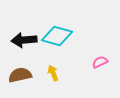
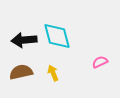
cyan diamond: rotated 60 degrees clockwise
brown semicircle: moved 1 px right, 3 px up
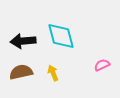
cyan diamond: moved 4 px right
black arrow: moved 1 px left, 1 px down
pink semicircle: moved 2 px right, 3 px down
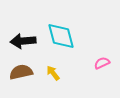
pink semicircle: moved 2 px up
yellow arrow: rotated 14 degrees counterclockwise
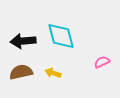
pink semicircle: moved 1 px up
yellow arrow: rotated 35 degrees counterclockwise
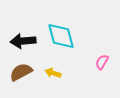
pink semicircle: rotated 35 degrees counterclockwise
brown semicircle: rotated 15 degrees counterclockwise
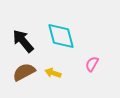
black arrow: rotated 55 degrees clockwise
pink semicircle: moved 10 px left, 2 px down
brown semicircle: moved 3 px right
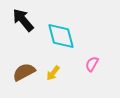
black arrow: moved 21 px up
yellow arrow: rotated 70 degrees counterclockwise
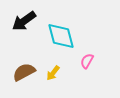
black arrow: moved 1 px right, 1 px down; rotated 85 degrees counterclockwise
pink semicircle: moved 5 px left, 3 px up
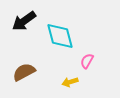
cyan diamond: moved 1 px left
yellow arrow: moved 17 px right, 9 px down; rotated 35 degrees clockwise
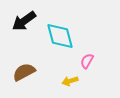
yellow arrow: moved 1 px up
